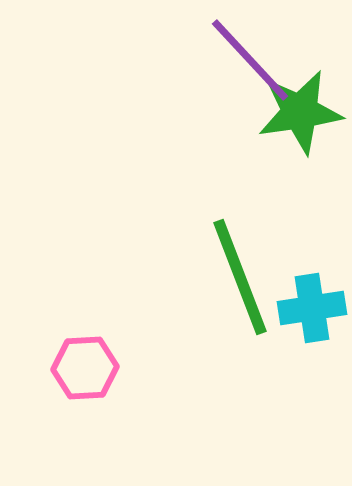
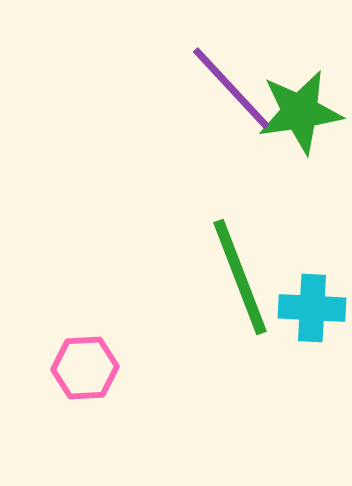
purple line: moved 19 px left, 28 px down
cyan cross: rotated 12 degrees clockwise
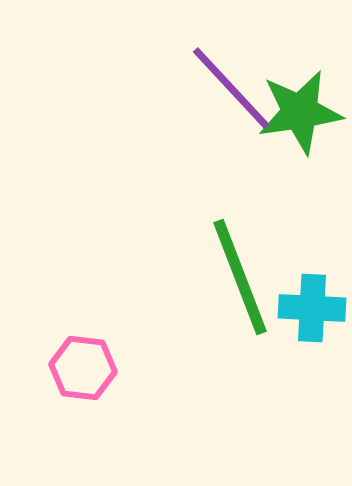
pink hexagon: moved 2 px left; rotated 10 degrees clockwise
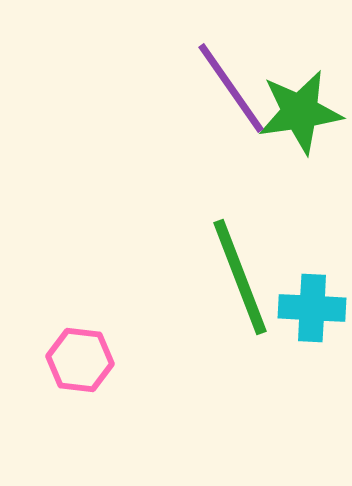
purple line: rotated 8 degrees clockwise
pink hexagon: moved 3 px left, 8 px up
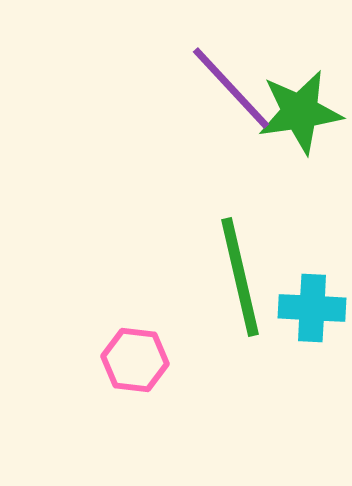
purple line: rotated 8 degrees counterclockwise
green line: rotated 8 degrees clockwise
pink hexagon: moved 55 px right
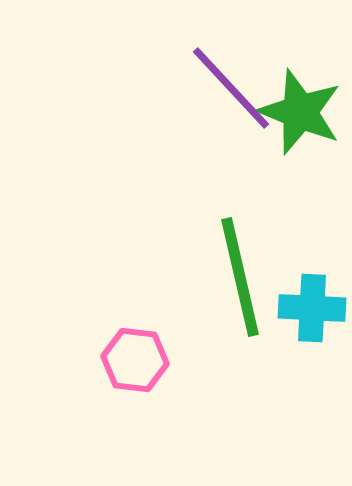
green star: rotated 30 degrees clockwise
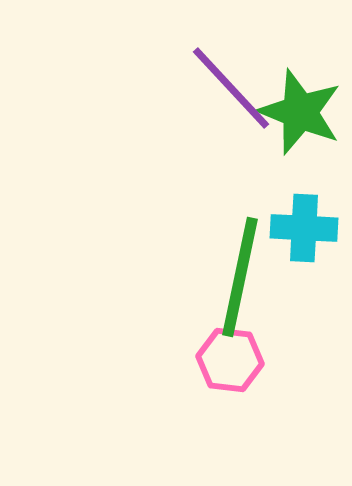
green line: rotated 25 degrees clockwise
cyan cross: moved 8 px left, 80 px up
pink hexagon: moved 95 px right
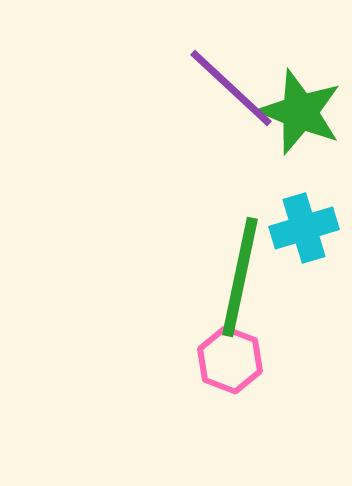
purple line: rotated 4 degrees counterclockwise
cyan cross: rotated 20 degrees counterclockwise
pink hexagon: rotated 14 degrees clockwise
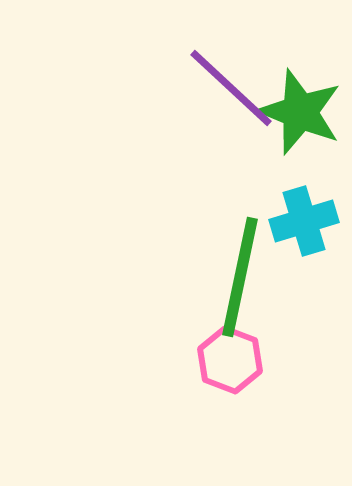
cyan cross: moved 7 px up
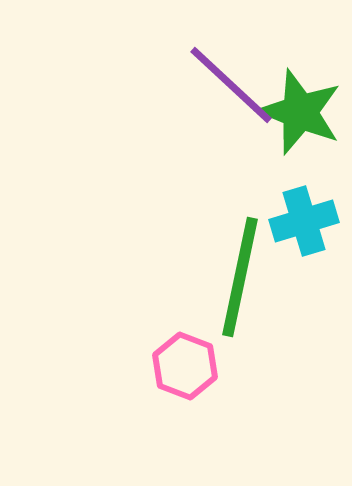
purple line: moved 3 px up
pink hexagon: moved 45 px left, 6 px down
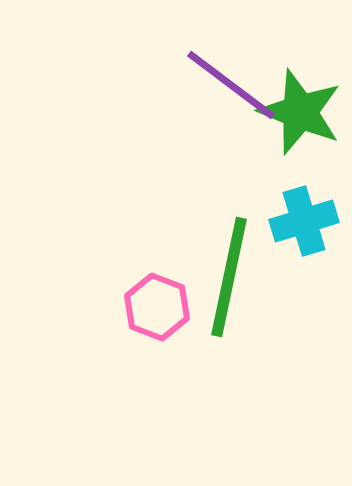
purple line: rotated 6 degrees counterclockwise
green line: moved 11 px left
pink hexagon: moved 28 px left, 59 px up
